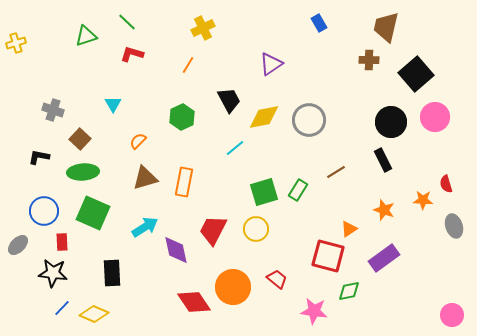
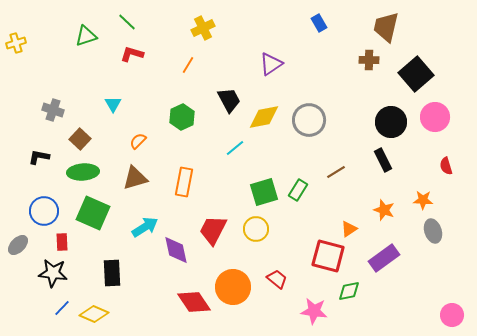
brown triangle at (145, 178): moved 10 px left
red semicircle at (446, 184): moved 18 px up
gray ellipse at (454, 226): moved 21 px left, 5 px down
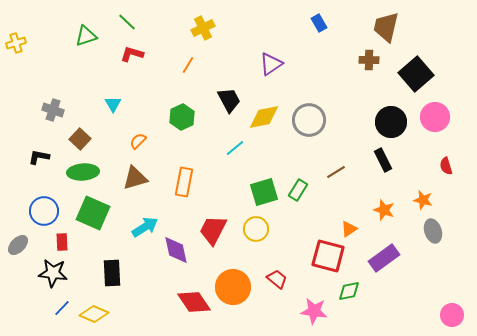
orange star at (423, 200): rotated 12 degrees clockwise
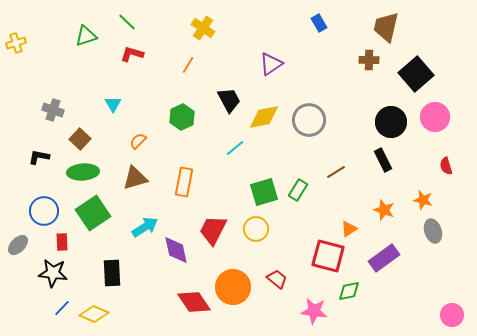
yellow cross at (203, 28): rotated 30 degrees counterclockwise
green square at (93, 213): rotated 32 degrees clockwise
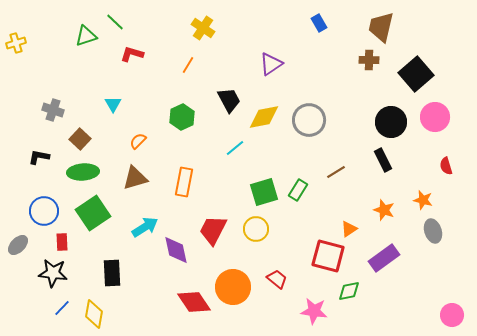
green line at (127, 22): moved 12 px left
brown trapezoid at (386, 27): moved 5 px left
yellow diamond at (94, 314): rotated 76 degrees clockwise
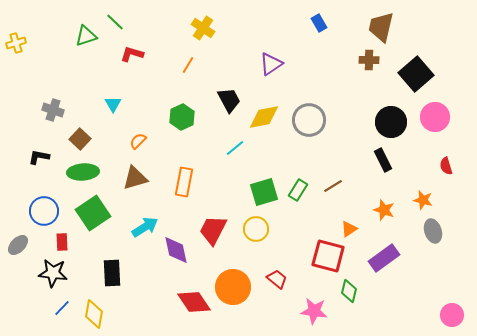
brown line at (336, 172): moved 3 px left, 14 px down
green diamond at (349, 291): rotated 65 degrees counterclockwise
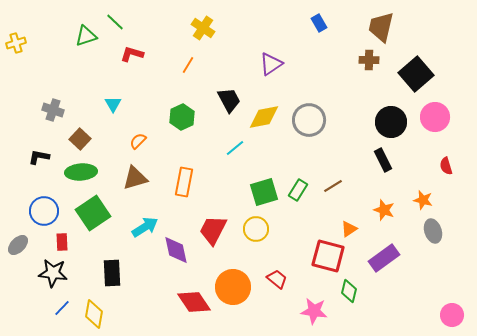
green ellipse at (83, 172): moved 2 px left
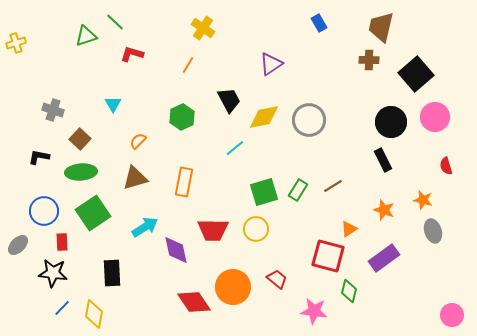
red trapezoid at (213, 230): rotated 116 degrees counterclockwise
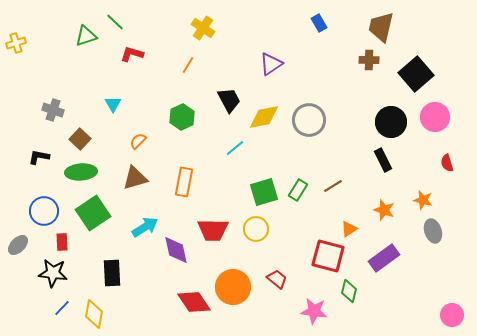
red semicircle at (446, 166): moved 1 px right, 3 px up
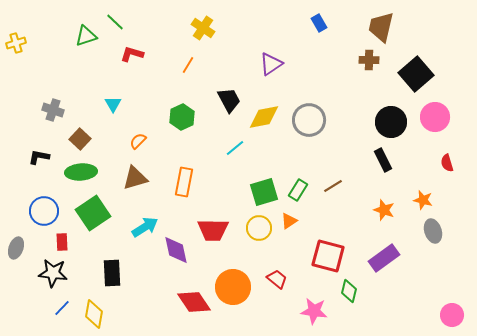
yellow circle at (256, 229): moved 3 px right, 1 px up
orange triangle at (349, 229): moved 60 px left, 8 px up
gray ellipse at (18, 245): moved 2 px left, 3 px down; rotated 25 degrees counterclockwise
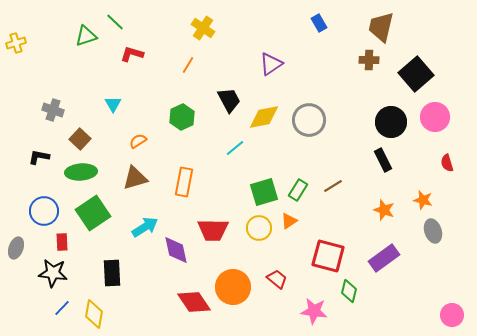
orange semicircle at (138, 141): rotated 12 degrees clockwise
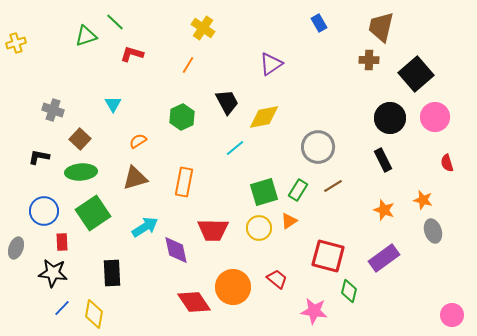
black trapezoid at (229, 100): moved 2 px left, 2 px down
gray circle at (309, 120): moved 9 px right, 27 px down
black circle at (391, 122): moved 1 px left, 4 px up
